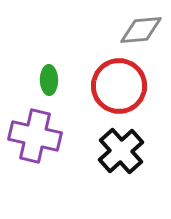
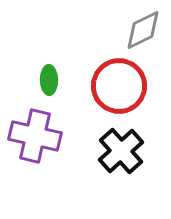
gray diamond: moved 2 px right; rotated 21 degrees counterclockwise
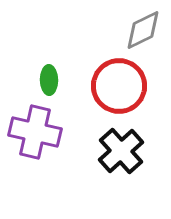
purple cross: moved 4 px up
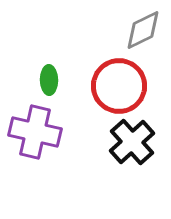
black cross: moved 11 px right, 9 px up
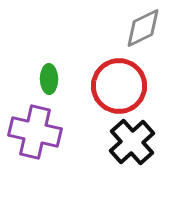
gray diamond: moved 2 px up
green ellipse: moved 1 px up
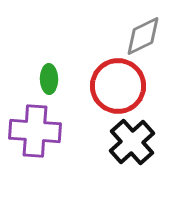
gray diamond: moved 8 px down
red circle: moved 1 px left
purple cross: moved 1 px up; rotated 9 degrees counterclockwise
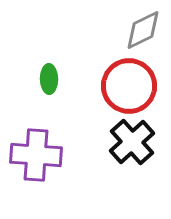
gray diamond: moved 6 px up
red circle: moved 11 px right
purple cross: moved 1 px right, 24 px down
